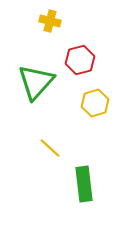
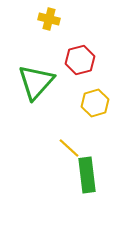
yellow cross: moved 1 px left, 2 px up
yellow line: moved 19 px right
green rectangle: moved 3 px right, 9 px up
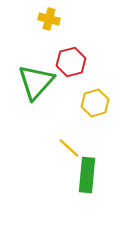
red hexagon: moved 9 px left, 2 px down
green rectangle: rotated 12 degrees clockwise
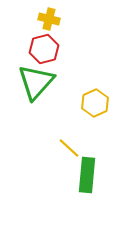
red hexagon: moved 27 px left, 13 px up
yellow hexagon: rotated 8 degrees counterclockwise
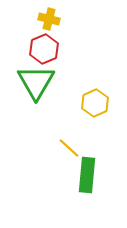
red hexagon: rotated 8 degrees counterclockwise
green triangle: rotated 12 degrees counterclockwise
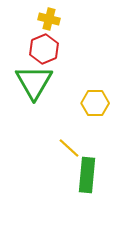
green triangle: moved 2 px left
yellow hexagon: rotated 24 degrees clockwise
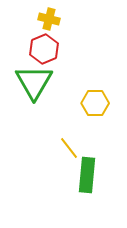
yellow line: rotated 10 degrees clockwise
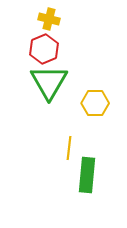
green triangle: moved 15 px right
yellow line: rotated 45 degrees clockwise
